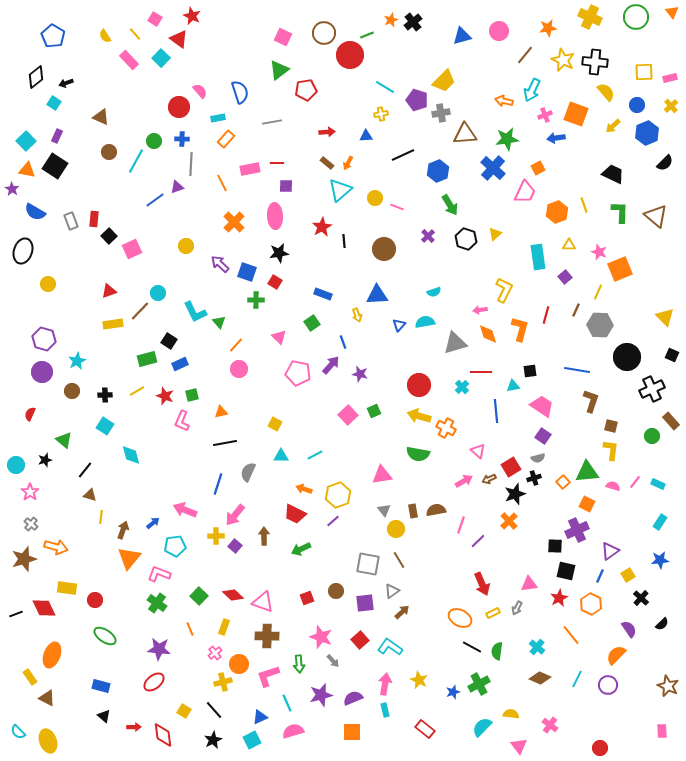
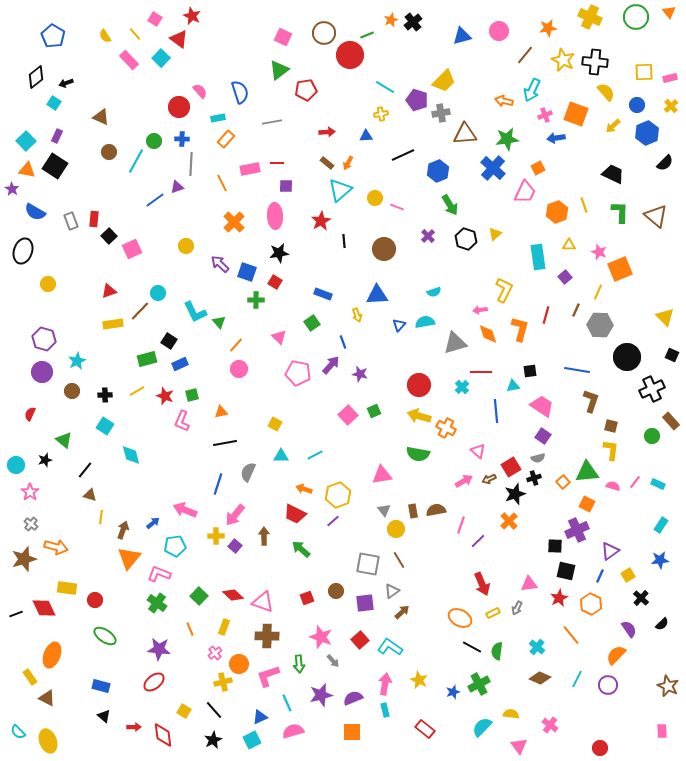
orange triangle at (672, 12): moved 3 px left
red star at (322, 227): moved 1 px left, 6 px up
cyan rectangle at (660, 522): moved 1 px right, 3 px down
green arrow at (301, 549): rotated 66 degrees clockwise
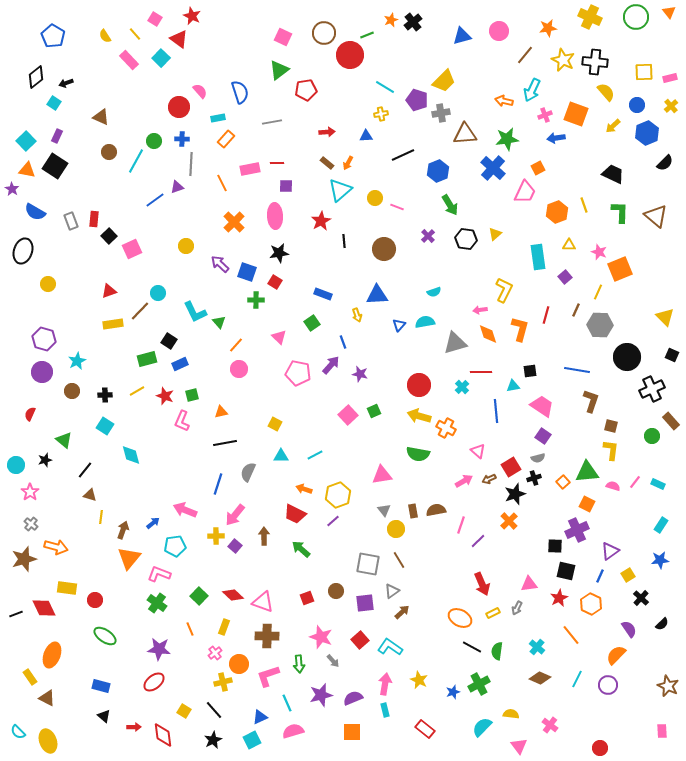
black hexagon at (466, 239): rotated 10 degrees counterclockwise
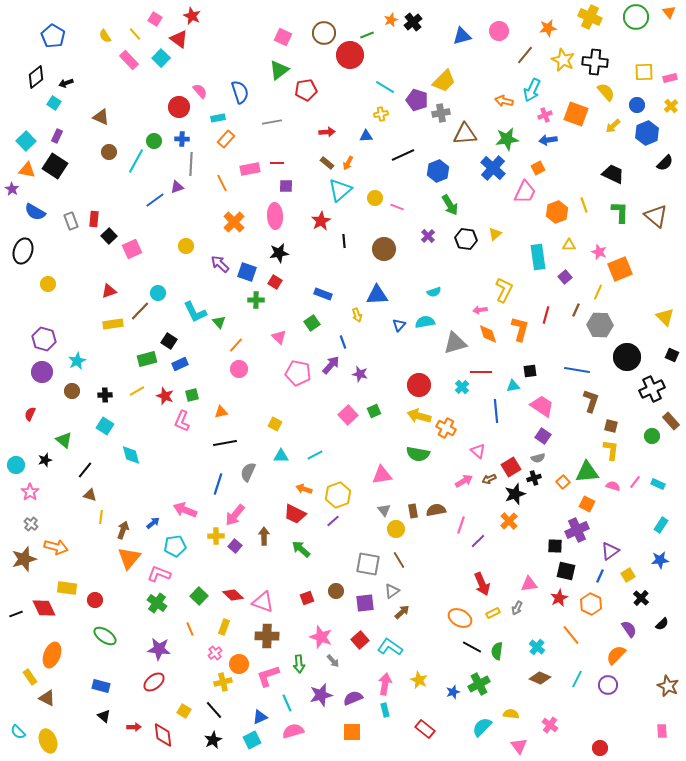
blue arrow at (556, 138): moved 8 px left, 2 px down
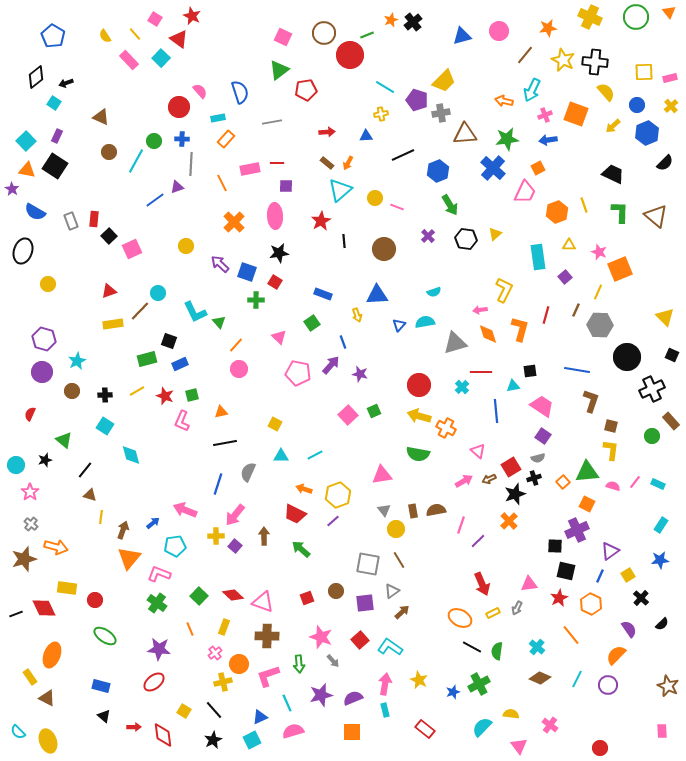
black square at (169, 341): rotated 14 degrees counterclockwise
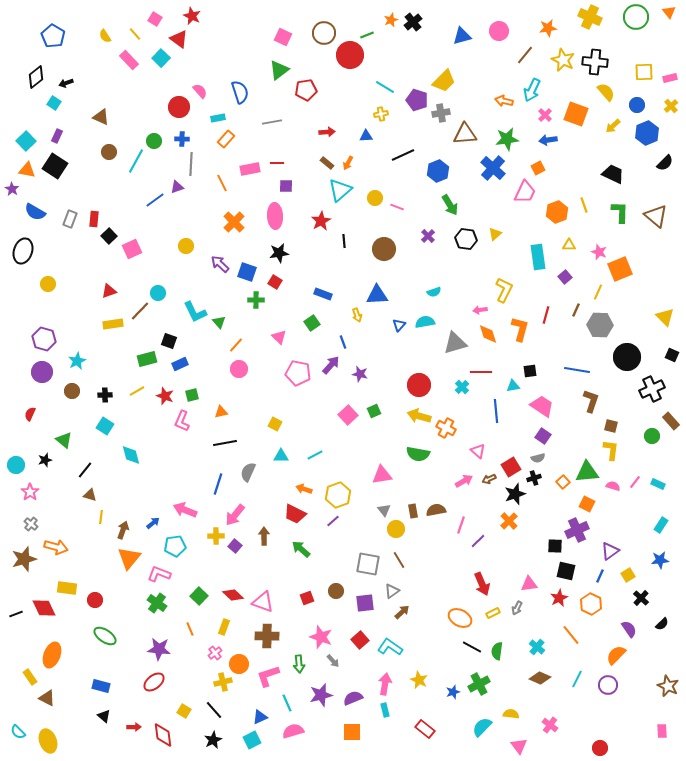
pink cross at (545, 115): rotated 24 degrees counterclockwise
gray rectangle at (71, 221): moved 1 px left, 2 px up; rotated 42 degrees clockwise
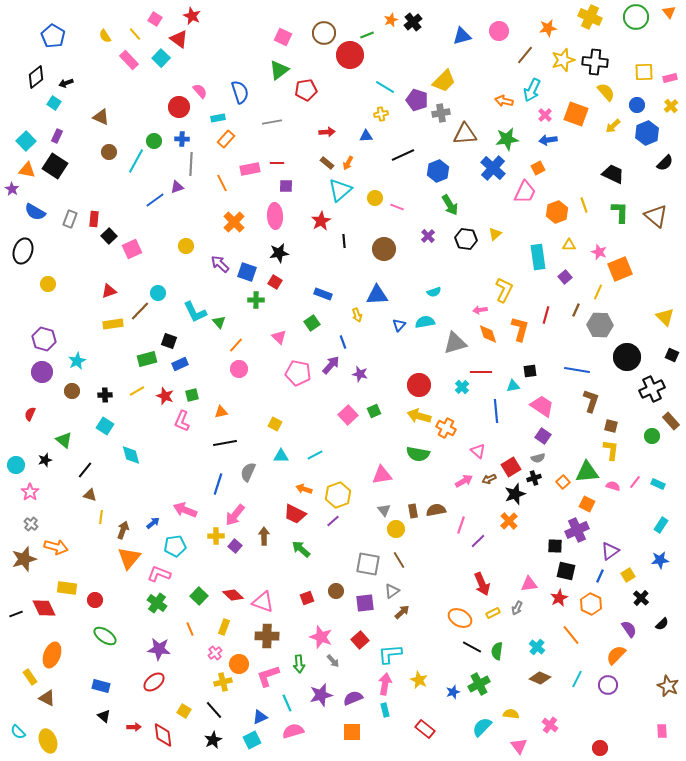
yellow star at (563, 60): rotated 30 degrees clockwise
cyan L-shape at (390, 647): moved 7 px down; rotated 40 degrees counterclockwise
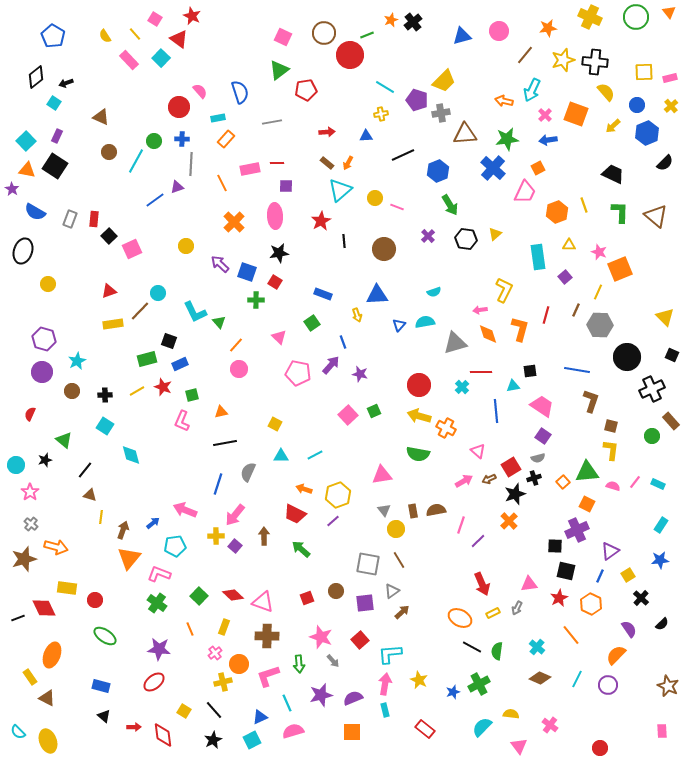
red star at (165, 396): moved 2 px left, 9 px up
black line at (16, 614): moved 2 px right, 4 px down
